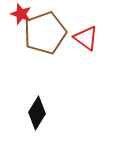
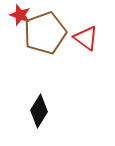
red star: moved 1 px left, 1 px down
black diamond: moved 2 px right, 2 px up
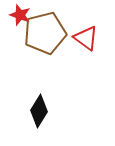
brown pentagon: rotated 6 degrees clockwise
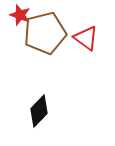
black diamond: rotated 12 degrees clockwise
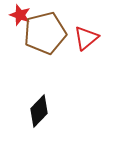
red triangle: rotated 44 degrees clockwise
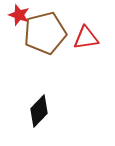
red star: moved 1 px left
red triangle: rotated 32 degrees clockwise
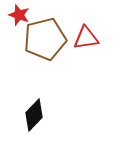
brown pentagon: moved 6 px down
black diamond: moved 5 px left, 4 px down
